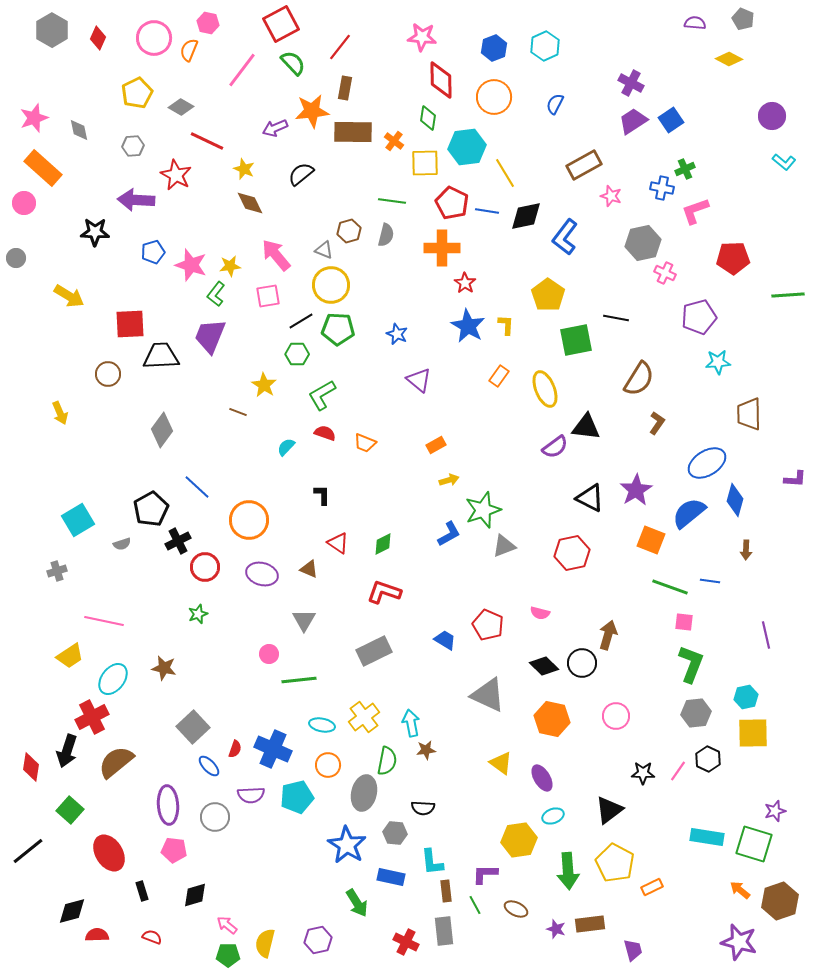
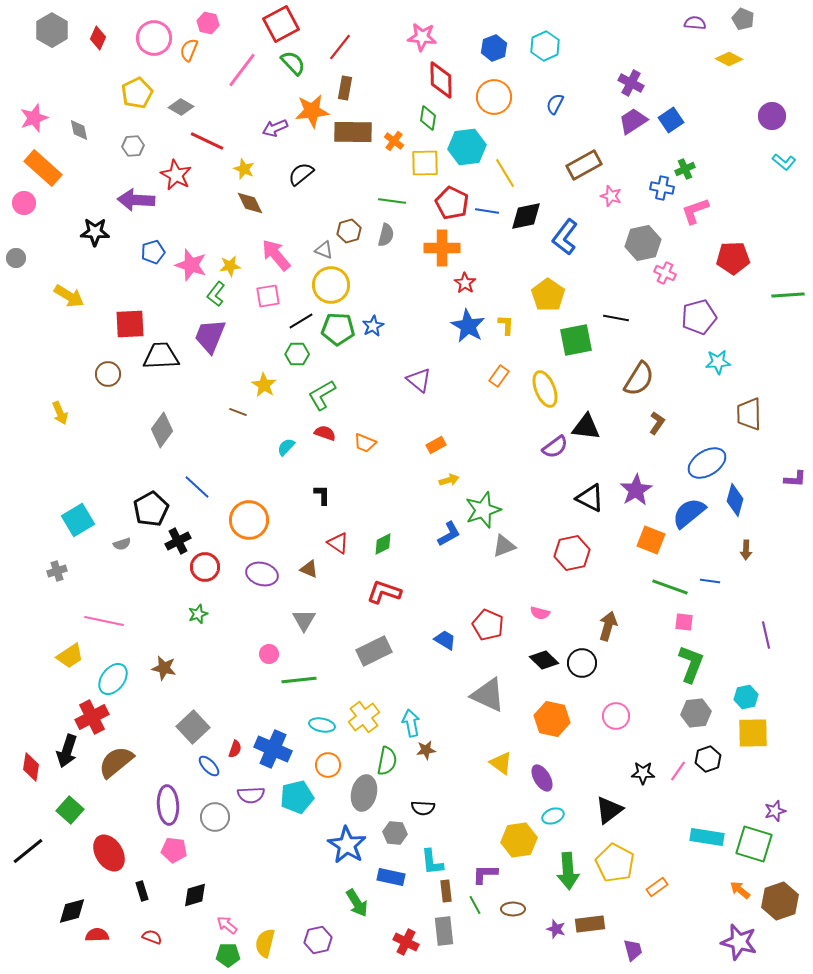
blue star at (397, 334): moved 24 px left, 8 px up; rotated 20 degrees clockwise
brown arrow at (608, 635): moved 9 px up
black diamond at (544, 666): moved 6 px up
black hexagon at (708, 759): rotated 15 degrees clockwise
orange rectangle at (652, 887): moved 5 px right; rotated 10 degrees counterclockwise
brown ellipse at (516, 909): moved 3 px left; rotated 25 degrees counterclockwise
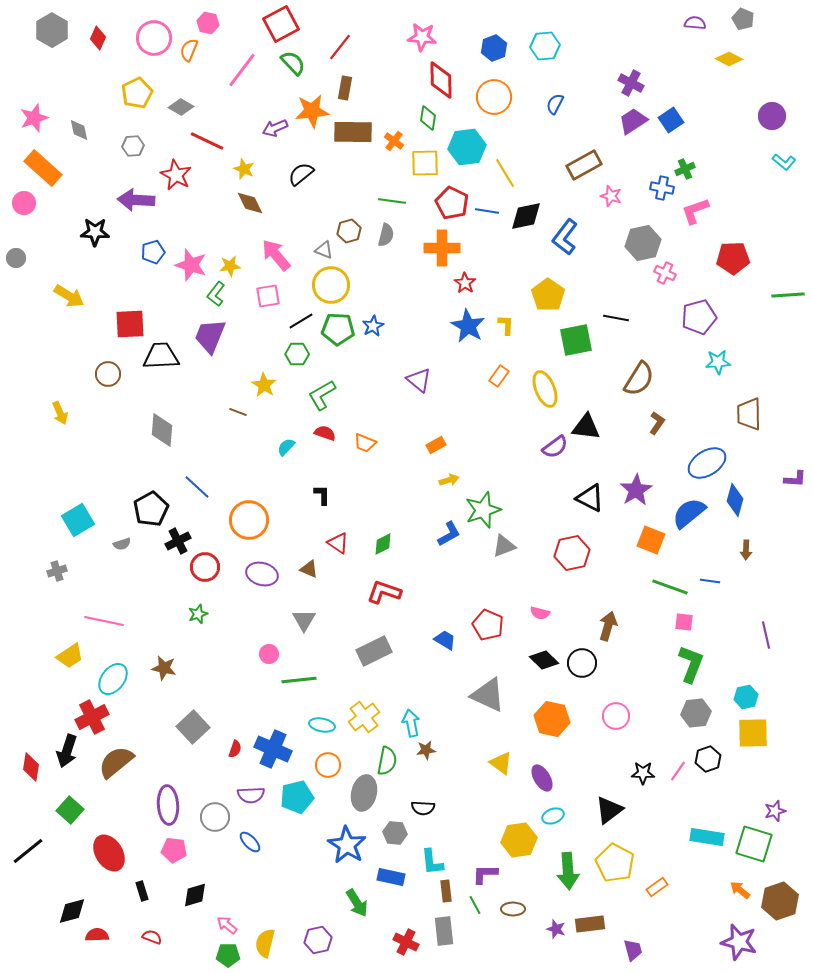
cyan hexagon at (545, 46): rotated 20 degrees clockwise
gray diamond at (162, 430): rotated 32 degrees counterclockwise
blue ellipse at (209, 766): moved 41 px right, 76 px down
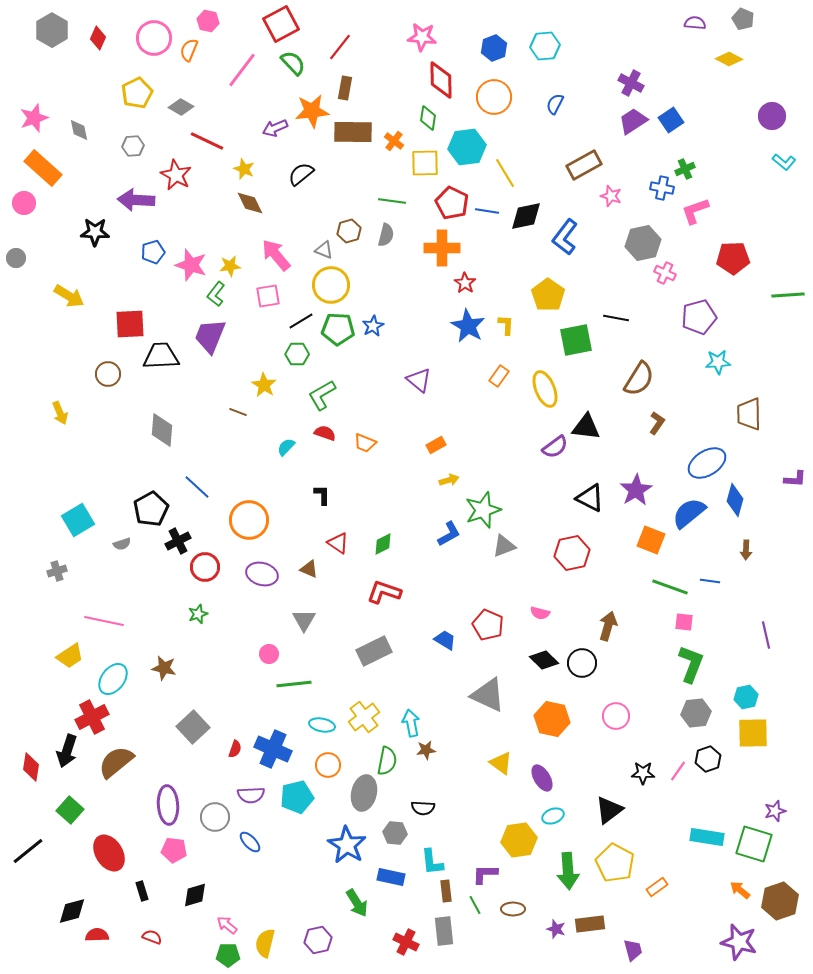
pink hexagon at (208, 23): moved 2 px up
green line at (299, 680): moved 5 px left, 4 px down
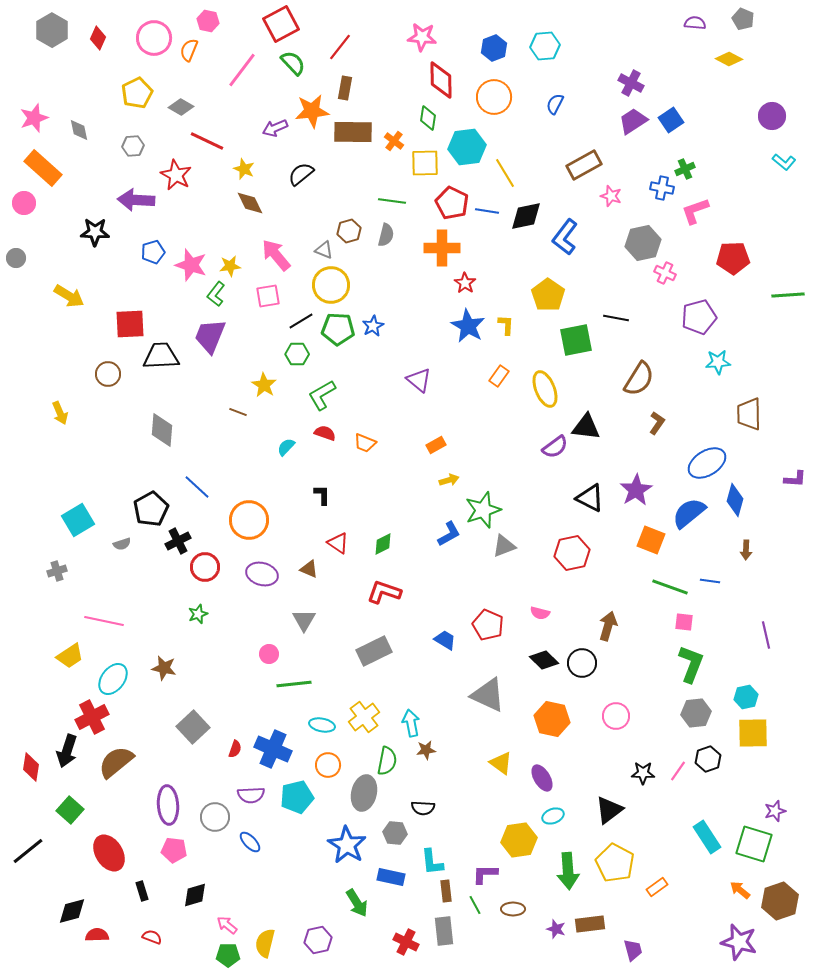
cyan rectangle at (707, 837): rotated 48 degrees clockwise
